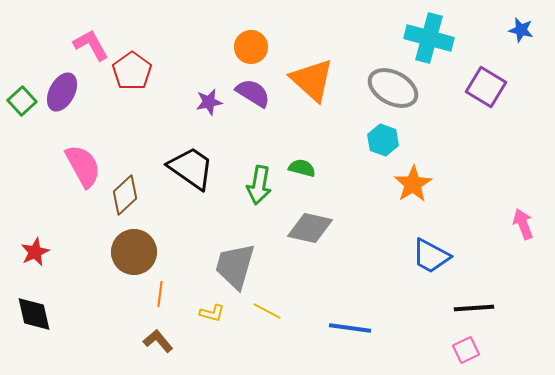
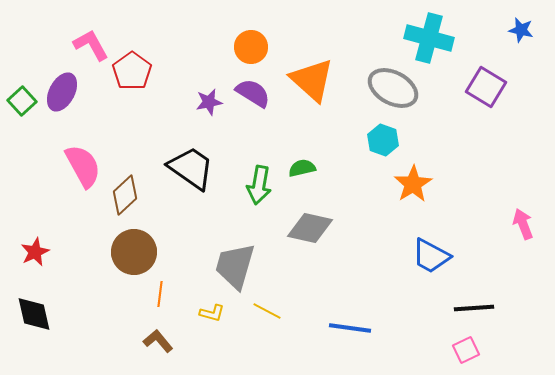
green semicircle: rotated 28 degrees counterclockwise
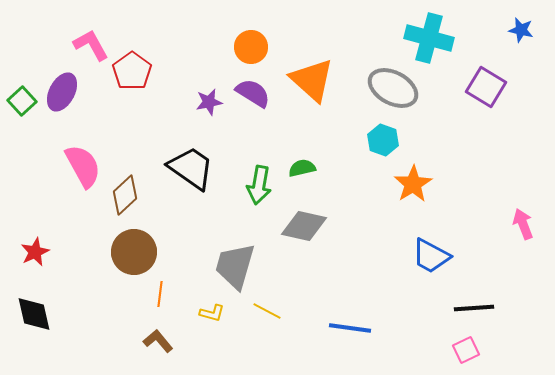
gray diamond: moved 6 px left, 2 px up
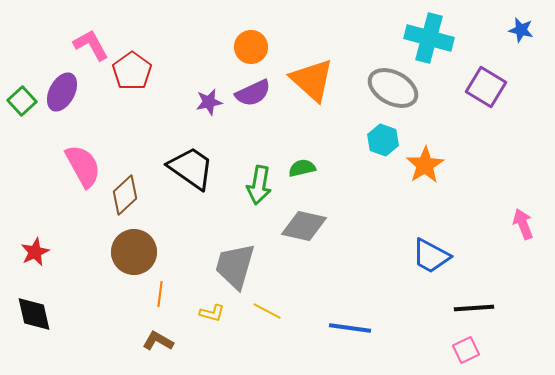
purple semicircle: rotated 123 degrees clockwise
orange star: moved 12 px right, 19 px up
brown L-shape: rotated 20 degrees counterclockwise
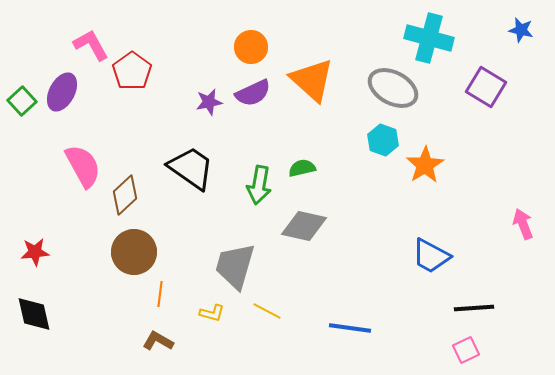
red star: rotated 20 degrees clockwise
